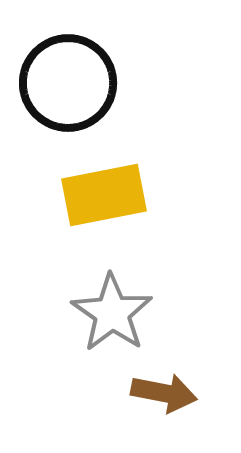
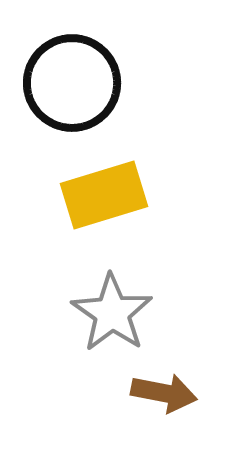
black circle: moved 4 px right
yellow rectangle: rotated 6 degrees counterclockwise
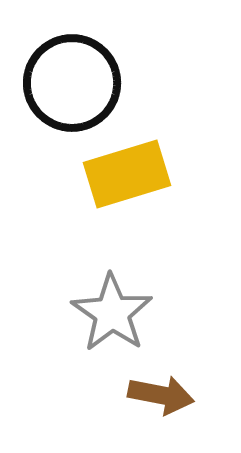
yellow rectangle: moved 23 px right, 21 px up
brown arrow: moved 3 px left, 2 px down
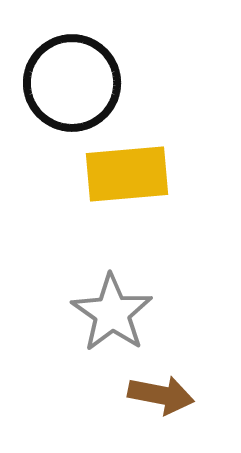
yellow rectangle: rotated 12 degrees clockwise
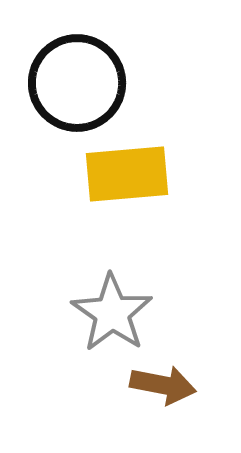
black circle: moved 5 px right
brown arrow: moved 2 px right, 10 px up
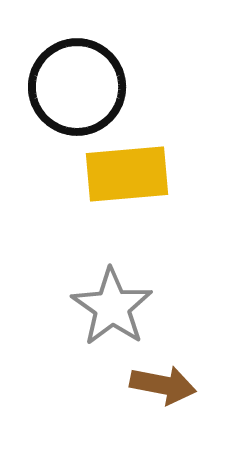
black circle: moved 4 px down
gray star: moved 6 px up
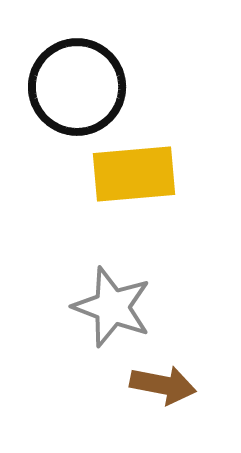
yellow rectangle: moved 7 px right
gray star: rotated 14 degrees counterclockwise
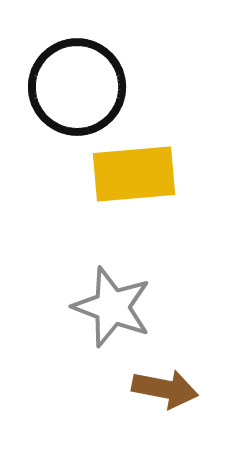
brown arrow: moved 2 px right, 4 px down
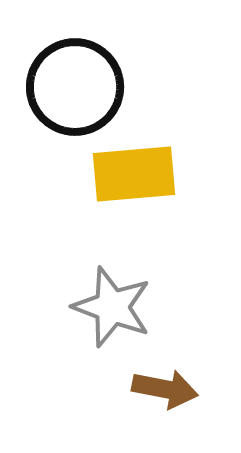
black circle: moved 2 px left
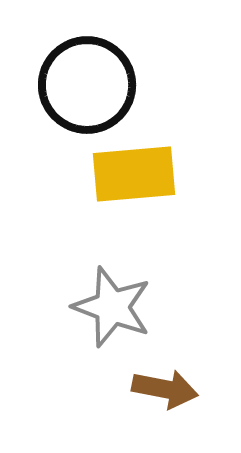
black circle: moved 12 px right, 2 px up
